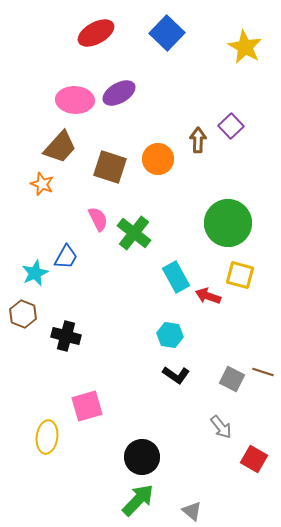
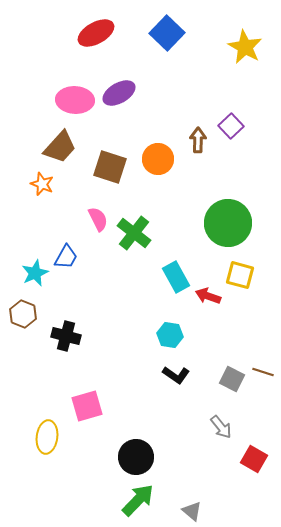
black circle: moved 6 px left
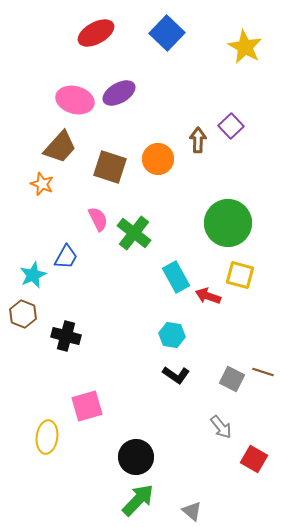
pink ellipse: rotated 12 degrees clockwise
cyan star: moved 2 px left, 2 px down
cyan hexagon: moved 2 px right
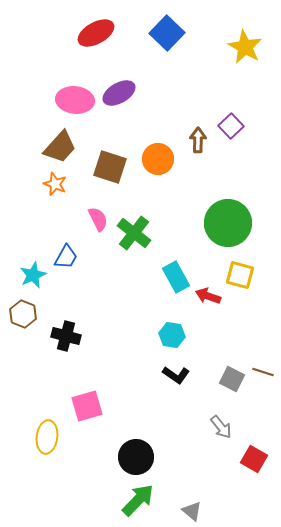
pink ellipse: rotated 9 degrees counterclockwise
orange star: moved 13 px right
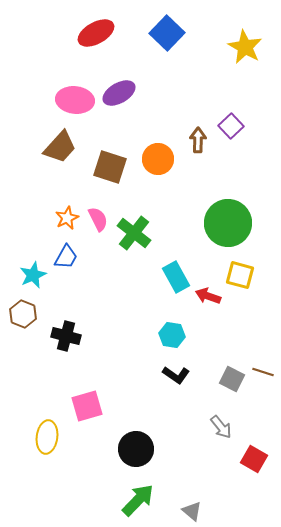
orange star: moved 12 px right, 34 px down; rotated 25 degrees clockwise
black circle: moved 8 px up
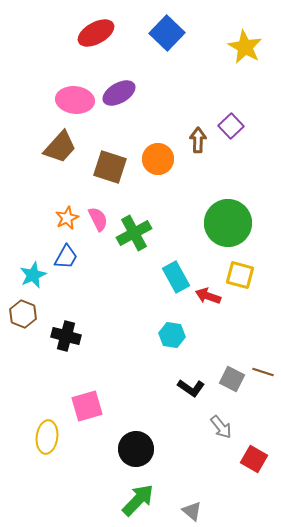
green cross: rotated 24 degrees clockwise
black L-shape: moved 15 px right, 13 px down
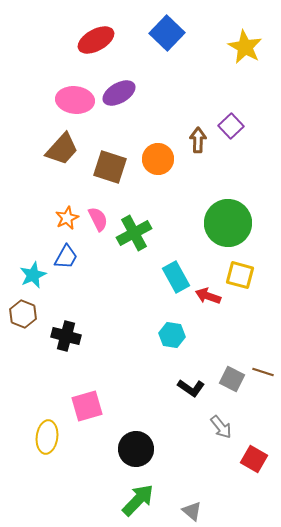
red ellipse: moved 7 px down
brown trapezoid: moved 2 px right, 2 px down
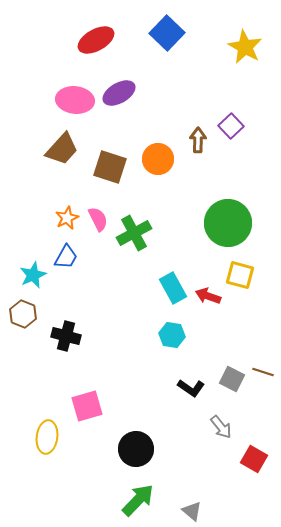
cyan rectangle: moved 3 px left, 11 px down
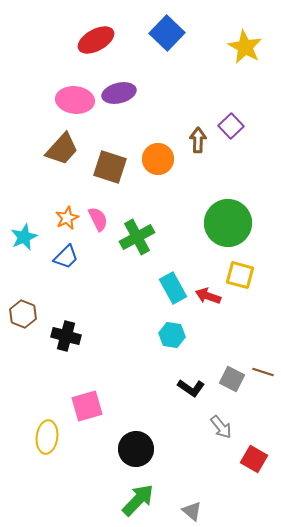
purple ellipse: rotated 16 degrees clockwise
green cross: moved 3 px right, 4 px down
blue trapezoid: rotated 16 degrees clockwise
cyan star: moved 9 px left, 38 px up
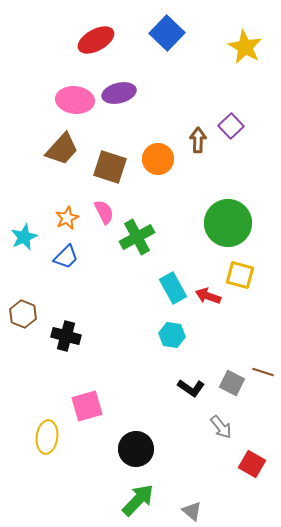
pink semicircle: moved 6 px right, 7 px up
gray square: moved 4 px down
red square: moved 2 px left, 5 px down
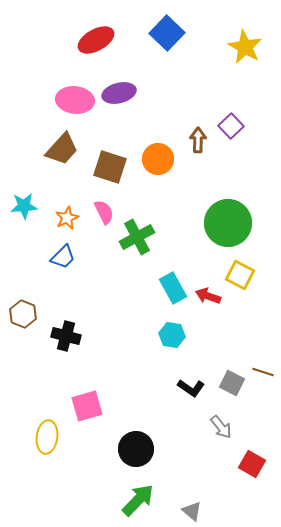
cyan star: moved 31 px up; rotated 20 degrees clockwise
blue trapezoid: moved 3 px left
yellow square: rotated 12 degrees clockwise
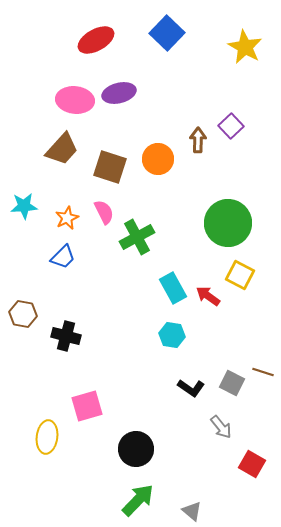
red arrow: rotated 15 degrees clockwise
brown hexagon: rotated 12 degrees counterclockwise
